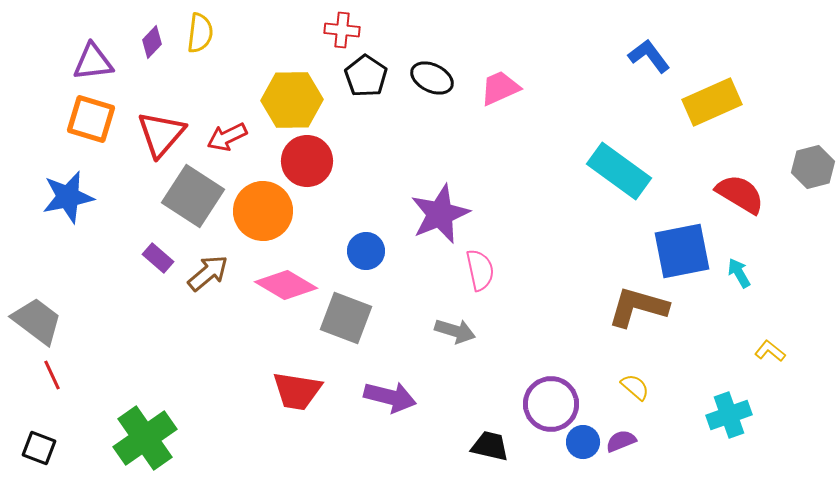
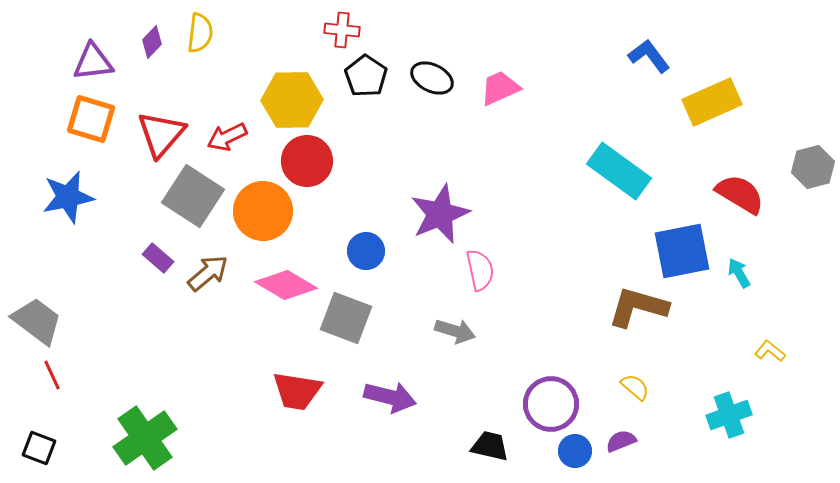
blue circle at (583, 442): moved 8 px left, 9 px down
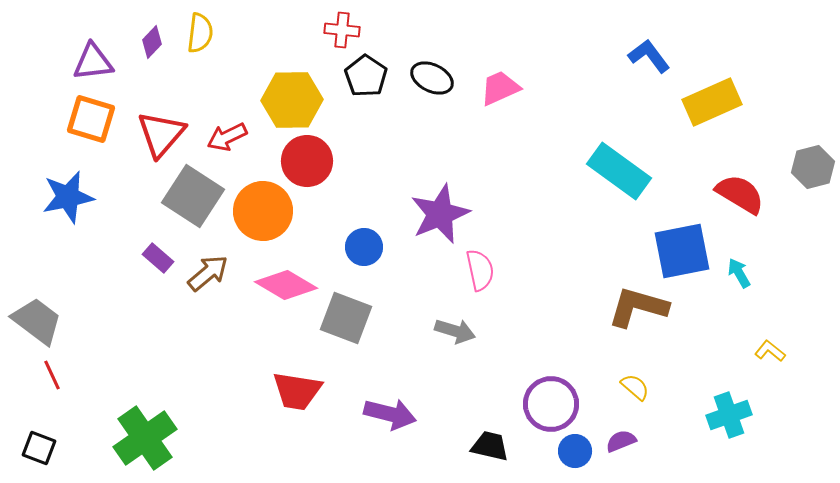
blue circle at (366, 251): moved 2 px left, 4 px up
purple arrow at (390, 397): moved 17 px down
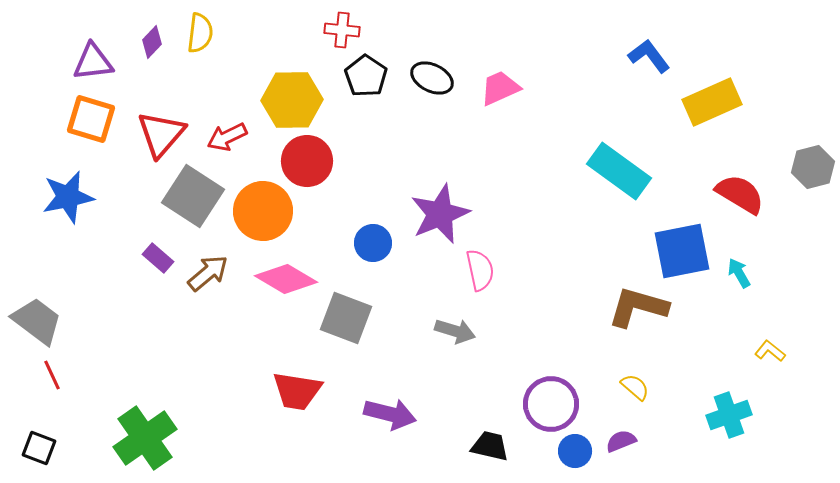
blue circle at (364, 247): moved 9 px right, 4 px up
pink diamond at (286, 285): moved 6 px up
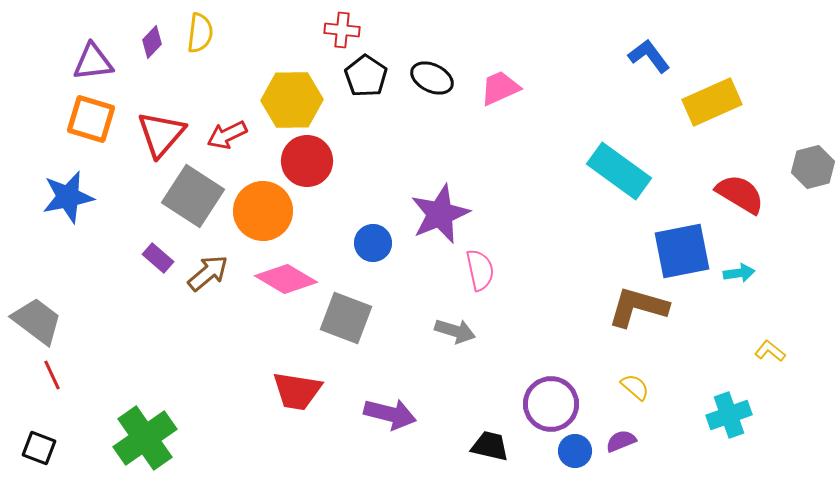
red arrow at (227, 137): moved 2 px up
cyan arrow at (739, 273): rotated 112 degrees clockwise
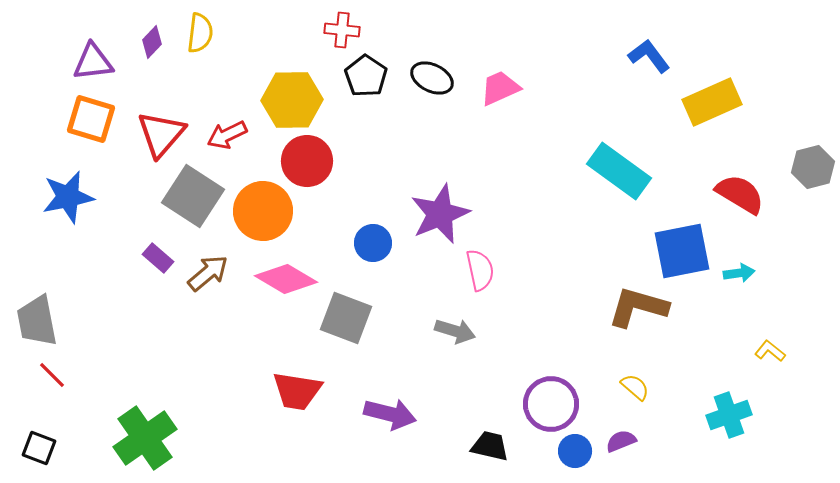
gray trapezoid at (37, 321): rotated 138 degrees counterclockwise
red line at (52, 375): rotated 20 degrees counterclockwise
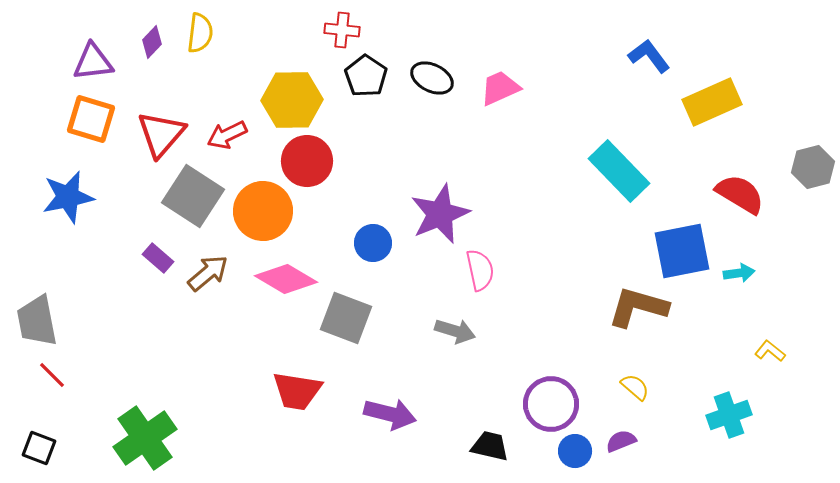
cyan rectangle at (619, 171): rotated 10 degrees clockwise
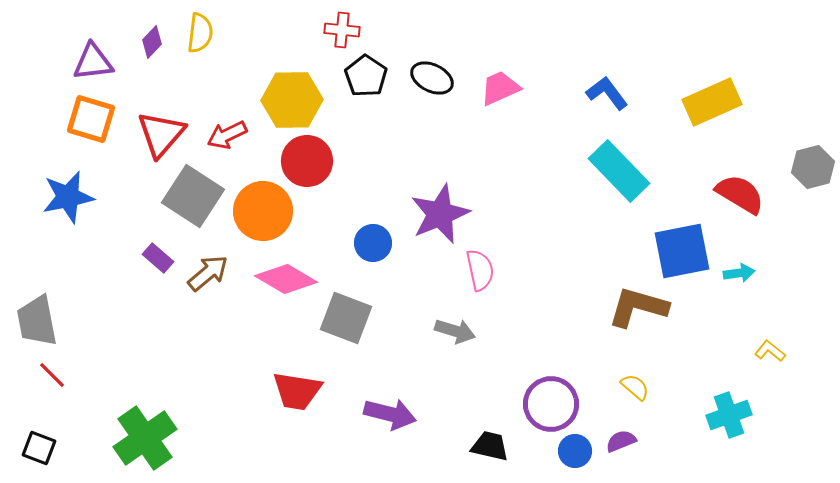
blue L-shape at (649, 56): moved 42 px left, 37 px down
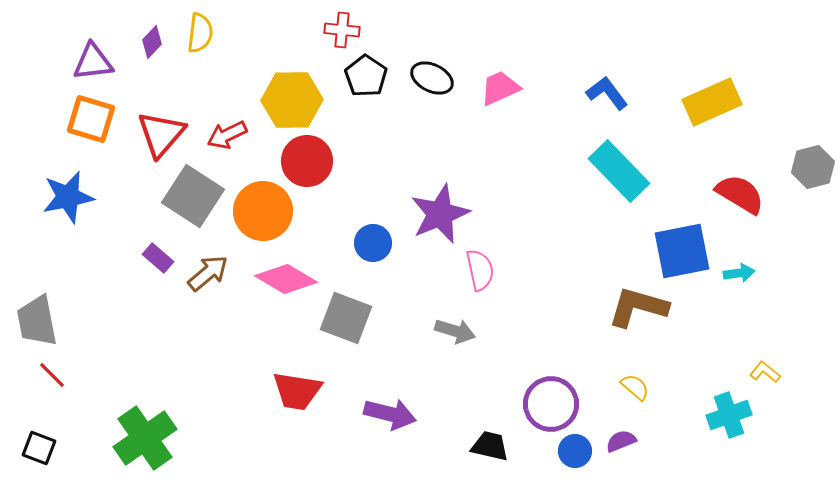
yellow L-shape at (770, 351): moved 5 px left, 21 px down
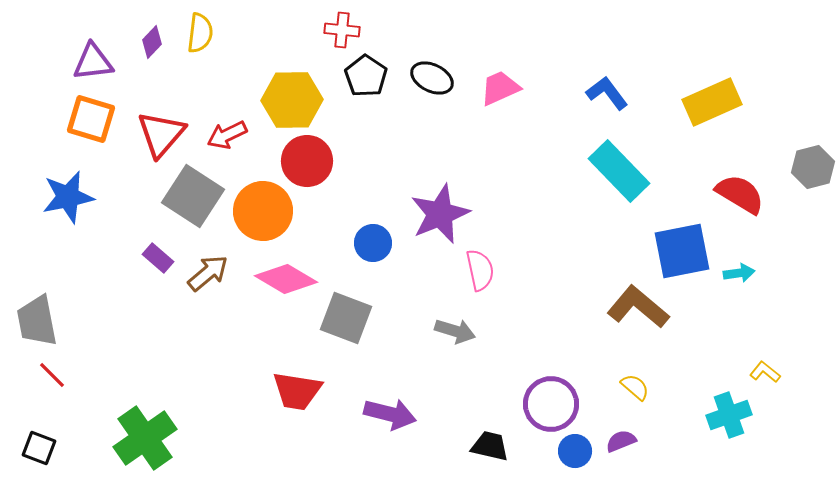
brown L-shape at (638, 307): rotated 24 degrees clockwise
